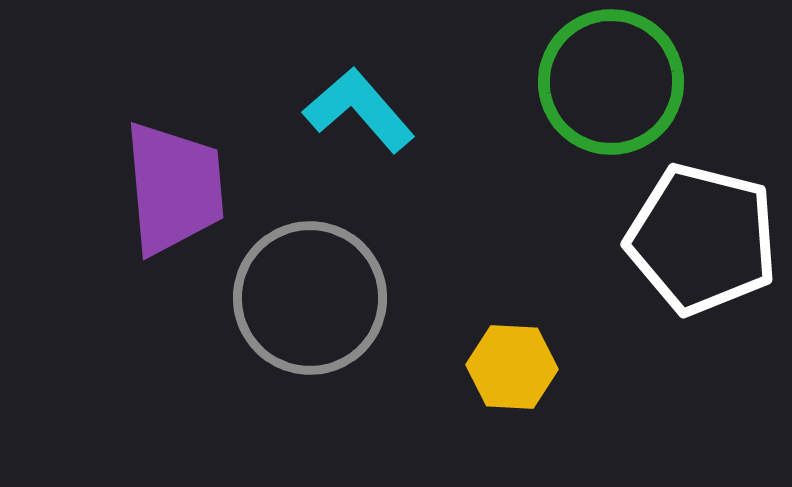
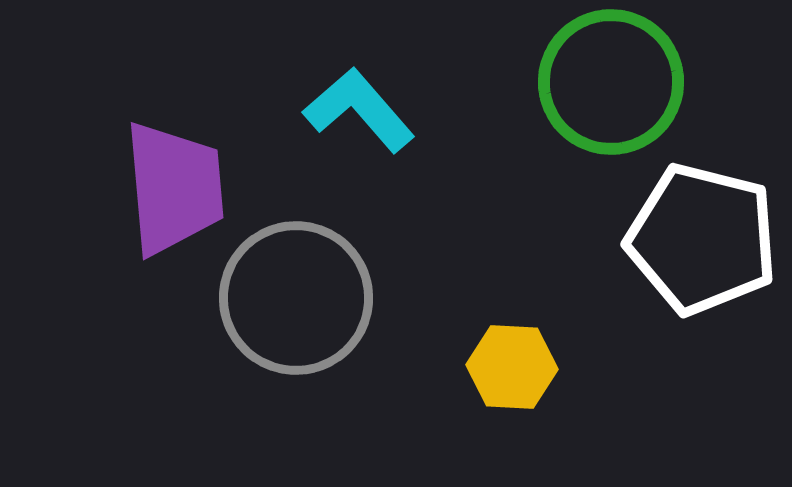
gray circle: moved 14 px left
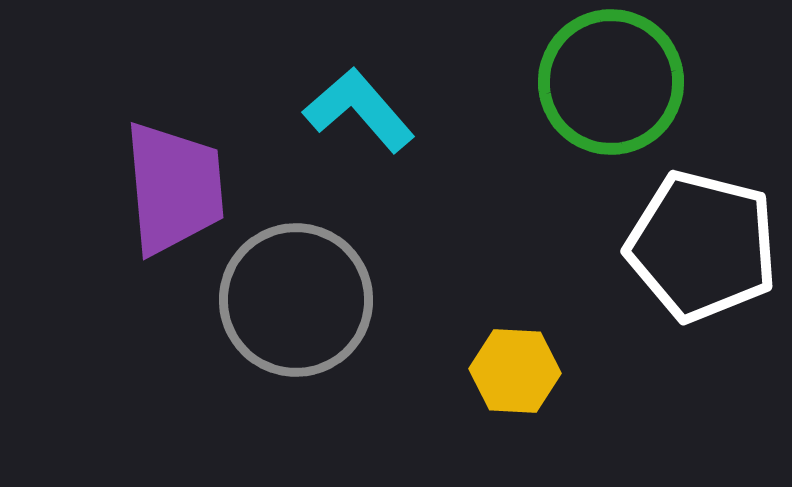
white pentagon: moved 7 px down
gray circle: moved 2 px down
yellow hexagon: moved 3 px right, 4 px down
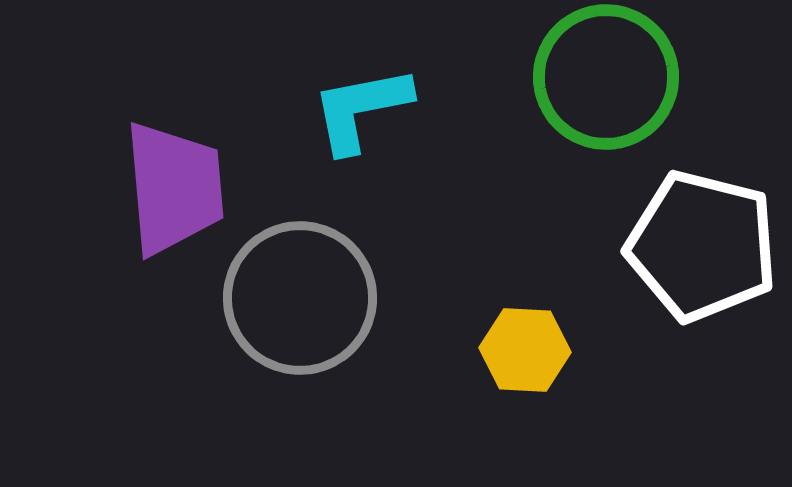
green circle: moved 5 px left, 5 px up
cyan L-shape: moved 2 px right, 1 px up; rotated 60 degrees counterclockwise
gray circle: moved 4 px right, 2 px up
yellow hexagon: moved 10 px right, 21 px up
